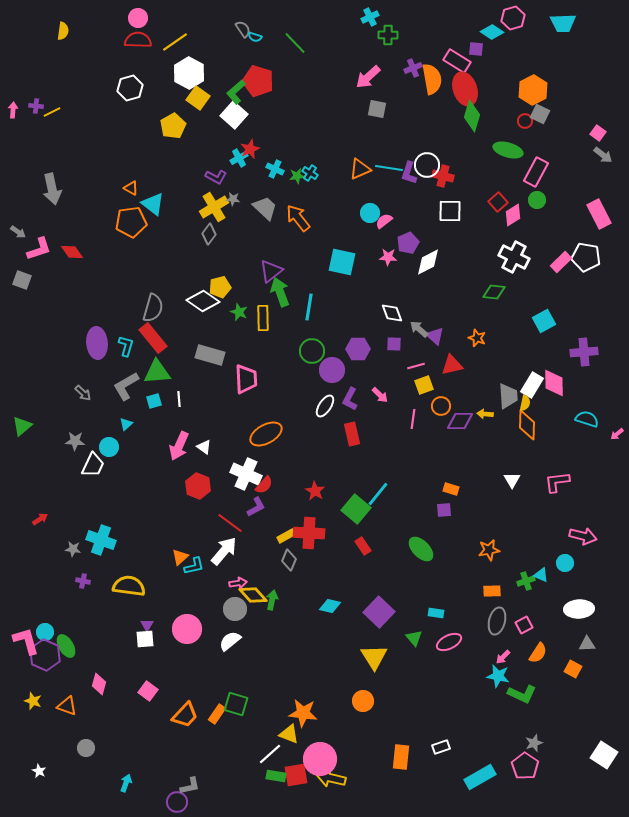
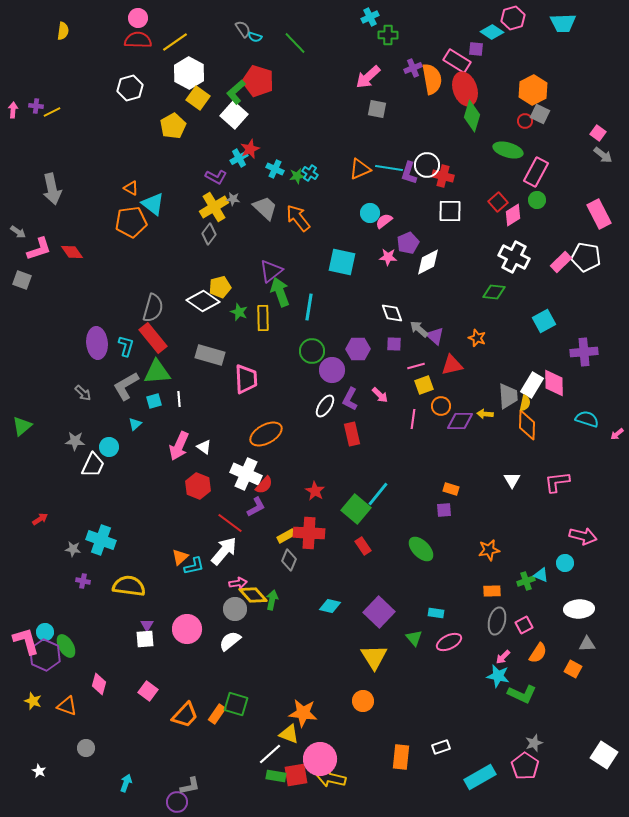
cyan triangle at (126, 424): moved 9 px right
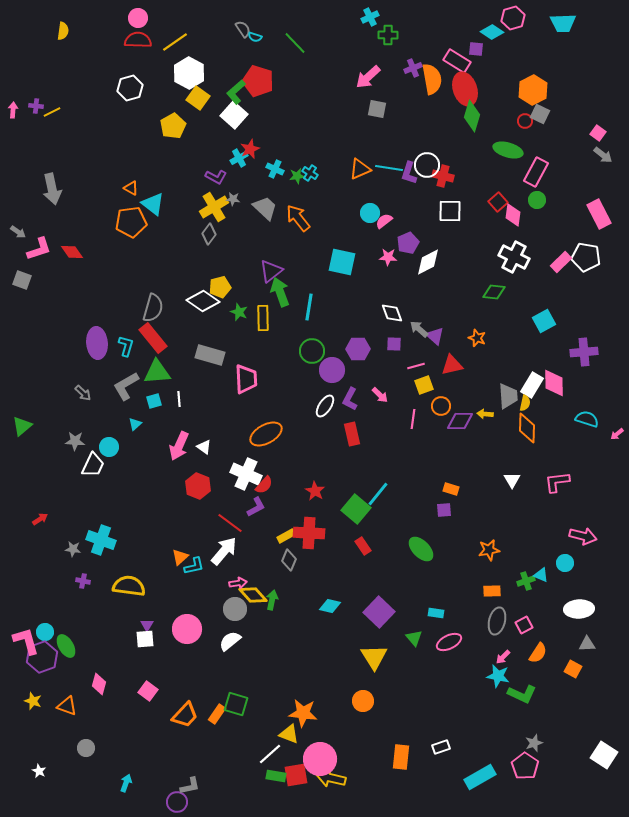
pink diamond at (513, 215): rotated 50 degrees counterclockwise
orange diamond at (527, 425): moved 3 px down
purple hexagon at (45, 655): moved 3 px left, 2 px down; rotated 16 degrees clockwise
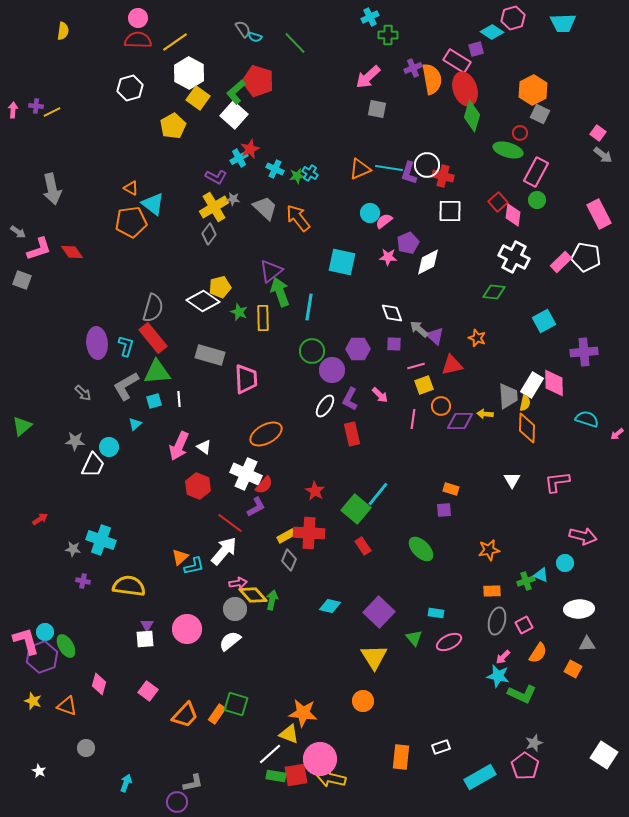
purple square at (476, 49): rotated 21 degrees counterclockwise
red circle at (525, 121): moved 5 px left, 12 px down
gray L-shape at (190, 786): moved 3 px right, 3 px up
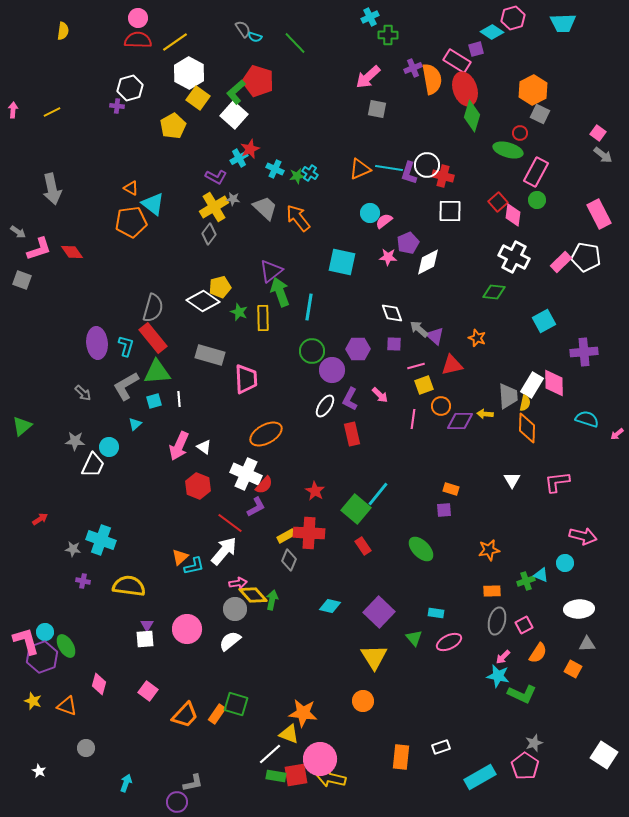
purple cross at (36, 106): moved 81 px right
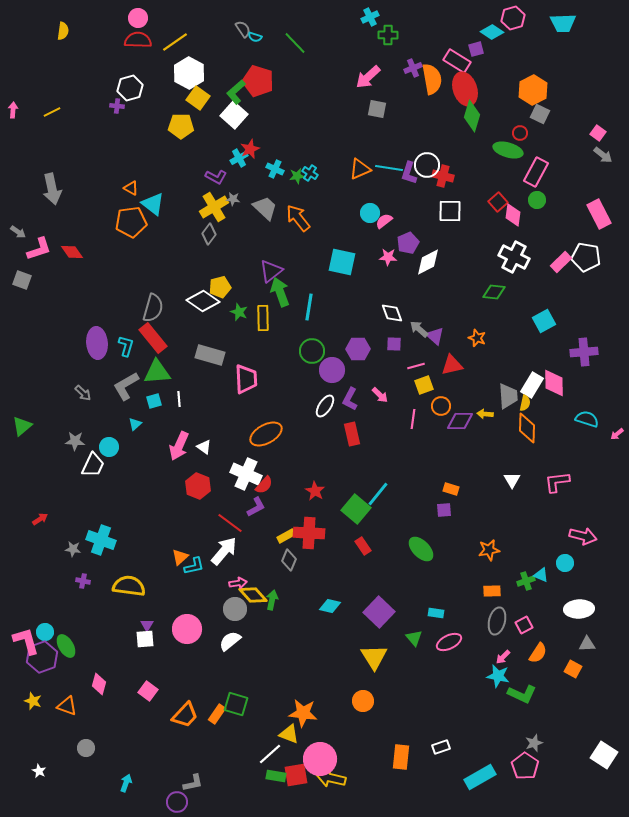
yellow pentagon at (173, 126): moved 8 px right; rotated 30 degrees clockwise
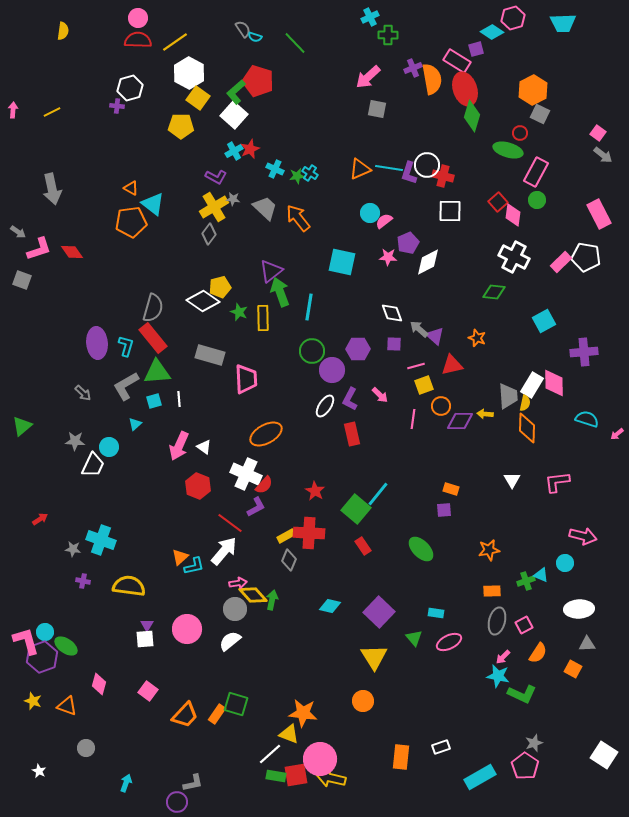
cyan cross at (239, 158): moved 5 px left, 7 px up
green ellipse at (66, 646): rotated 25 degrees counterclockwise
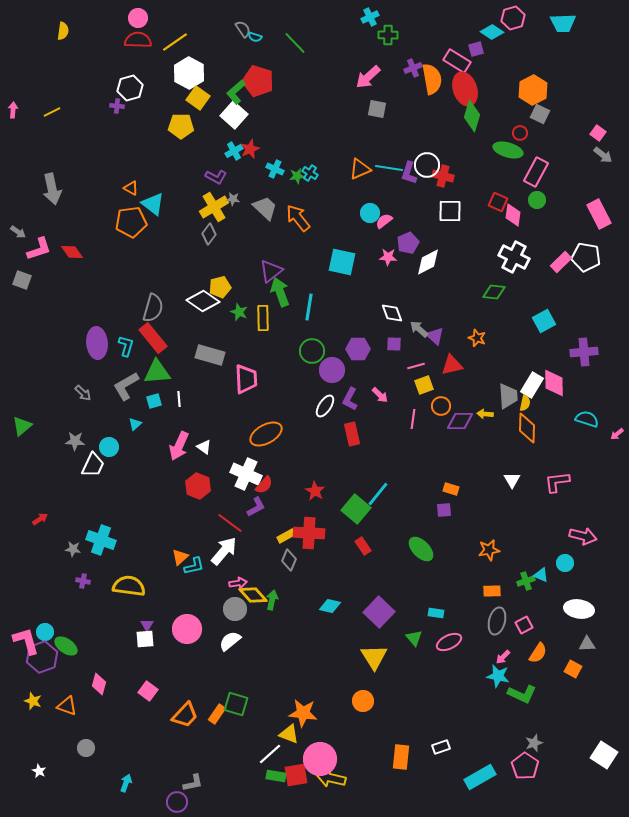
red square at (498, 202): rotated 24 degrees counterclockwise
white ellipse at (579, 609): rotated 12 degrees clockwise
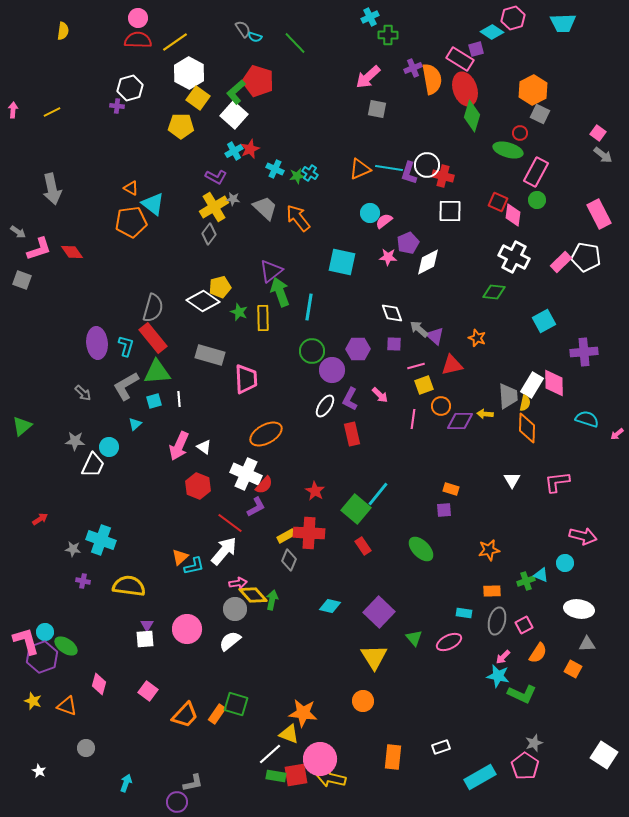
pink rectangle at (457, 61): moved 3 px right, 2 px up
cyan rectangle at (436, 613): moved 28 px right
orange rectangle at (401, 757): moved 8 px left
